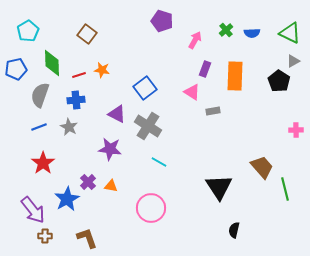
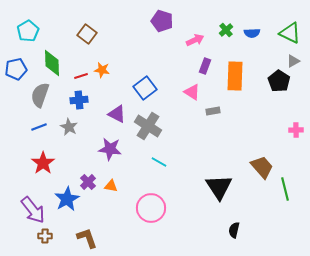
pink arrow: rotated 36 degrees clockwise
purple rectangle: moved 3 px up
red line: moved 2 px right, 1 px down
blue cross: moved 3 px right
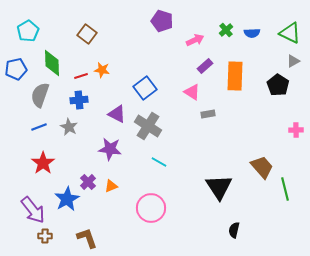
purple rectangle: rotated 28 degrees clockwise
black pentagon: moved 1 px left, 4 px down
gray rectangle: moved 5 px left, 3 px down
orange triangle: rotated 32 degrees counterclockwise
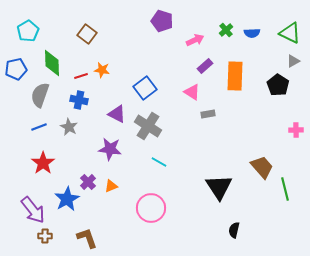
blue cross: rotated 18 degrees clockwise
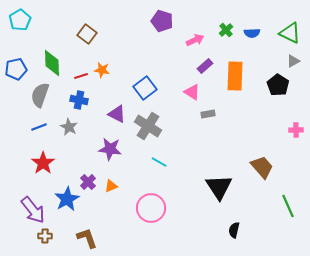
cyan pentagon: moved 8 px left, 11 px up
green line: moved 3 px right, 17 px down; rotated 10 degrees counterclockwise
